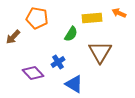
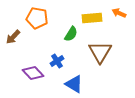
blue cross: moved 1 px left, 1 px up
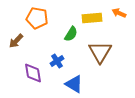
brown arrow: moved 3 px right, 4 px down
purple diamond: rotated 35 degrees clockwise
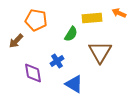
orange pentagon: moved 1 px left, 2 px down
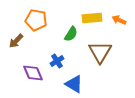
orange arrow: moved 7 px down
purple diamond: rotated 15 degrees counterclockwise
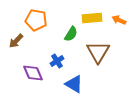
brown triangle: moved 2 px left
